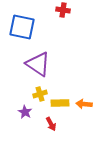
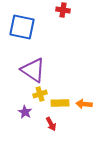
purple triangle: moved 5 px left, 6 px down
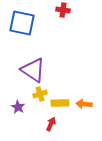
blue square: moved 4 px up
purple star: moved 7 px left, 5 px up
red arrow: rotated 128 degrees counterclockwise
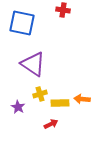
purple triangle: moved 6 px up
orange arrow: moved 2 px left, 5 px up
red arrow: rotated 40 degrees clockwise
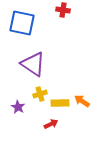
orange arrow: moved 2 px down; rotated 28 degrees clockwise
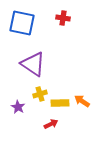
red cross: moved 8 px down
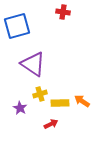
red cross: moved 6 px up
blue square: moved 5 px left, 3 px down; rotated 28 degrees counterclockwise
purple star: moved 2 px right, 1 px down
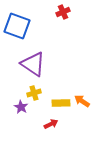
red cross: rotated 32 degrees counterclockwise
blue square: rotated 36 degrees clockwise
yellow cross: moved 6 px left, 1 px up
yellow rectangle: moved 1 px right
purple star: moved 1 px right, 1 px up
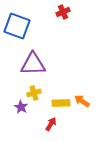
purple triangle: rotated 36 degrees counterclockwise
red arrow: rotated 32 degrees counterclockwise
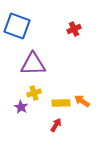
red cross: moved 11 px right, 17 px down
red arrow: moved 5 px right, 1 px down
